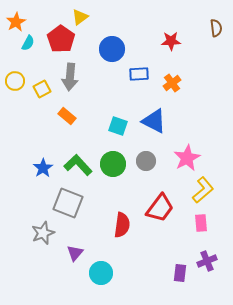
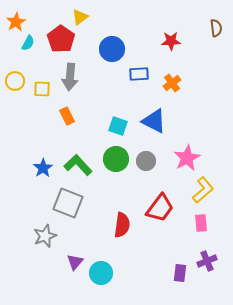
yellow square: rotated 30 degrees clockwise
orange rectangle: rotated 24 degrees clockwise
green circle: moved 3 px right, 5 px up
gray star: moved 2 px right, 3 px down
purple triangle: moved 9 px down
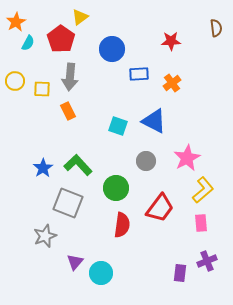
orange rectangle: moved 1 px right, 5 px up
green circle: moved 29 px down
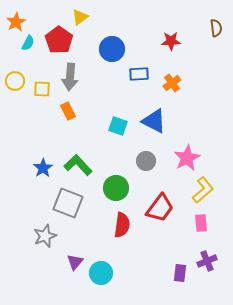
red pentagon: moved 2 px left, 1 px down
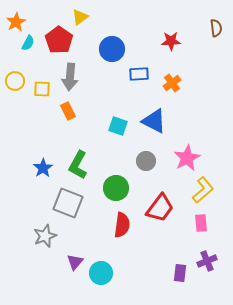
green L-shape: rotated 108 degrees counterclockwise
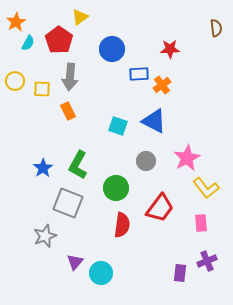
red star: moved 1 px left, 8 px down
orange cross: moved 10 px left, 2 px down
yellow L-shape: moved 3 px right, 2 px up; rotated 92 degrees clockwise
